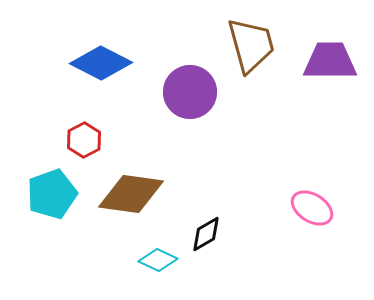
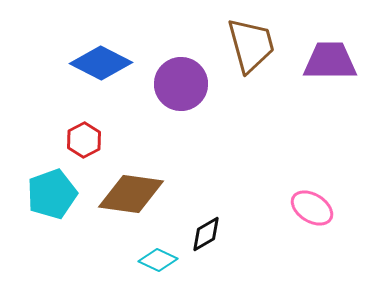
purple circle: moved 9 px left, 8 px up
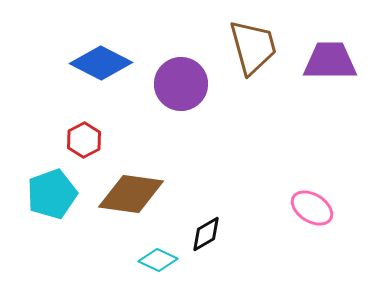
brown trapezoid: moved 2 px right, 2 px down
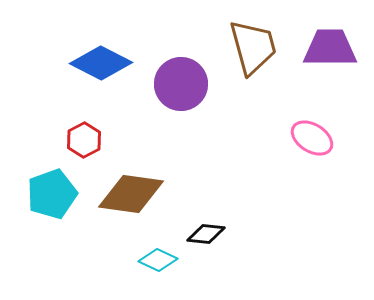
purple trapezoid: moved 13 px up
pink ellipse: moved 70 px up
black diamond: rotated 36 degrees clockwise
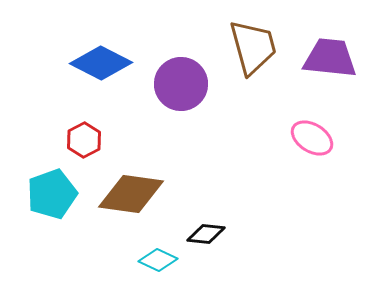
purple trapezoid: moved 10 px down; rotated 6 degrees clockwise
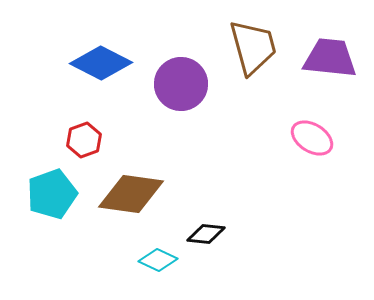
red hexagon: rotated 8 degrees clockwise
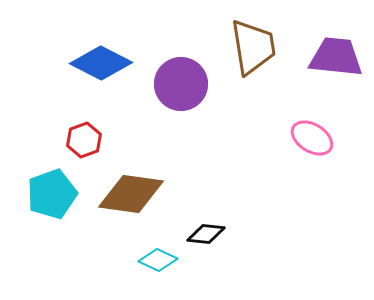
brown trapezoid: rotated 6 degrees clockwise
purple trapezoid: moved 6 px right, 1 px up
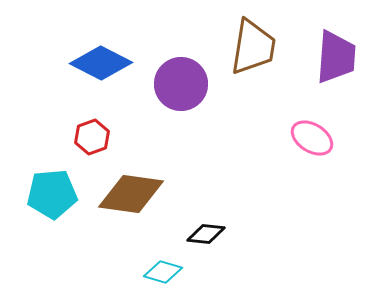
brown trapezoid: rotated 18 degrees clockwise
purple trapezoid: rotated 88 degrees clockwise
red hexagon: moved 8 px right, 3 px up
cyan pentagon: rotated 15 degrees clockwise
cyan diamond: moved 5 px right, 12 px down; rotated 9 degrees counterclockwise
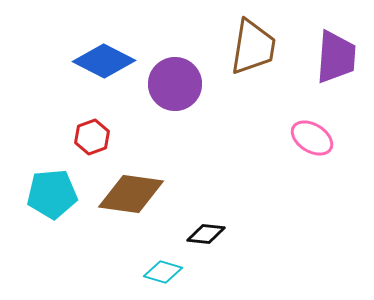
blue diamond: moved 3 px right, 2 px up
purple circle: moved 6 px left
